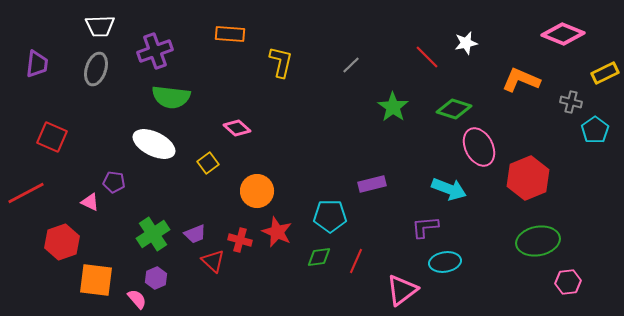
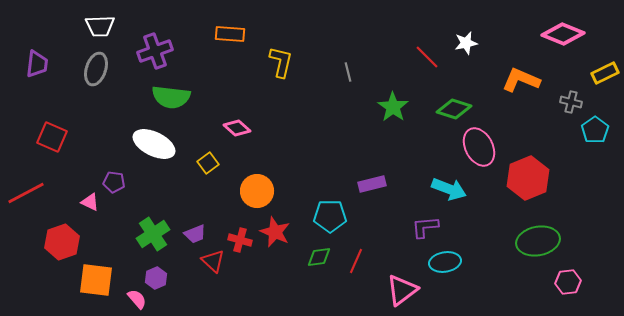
gray line at (351, 65): moved 3 px left, 7 px down; rotated 60 degrees counterclockwise
red star at (277, 232): moved 2 px left
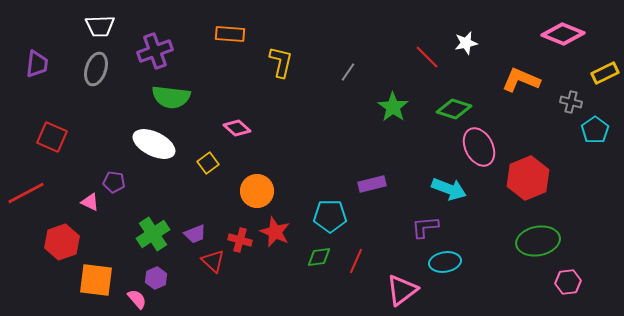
gray line at (348, 72): rotated 48 degrees clockwise
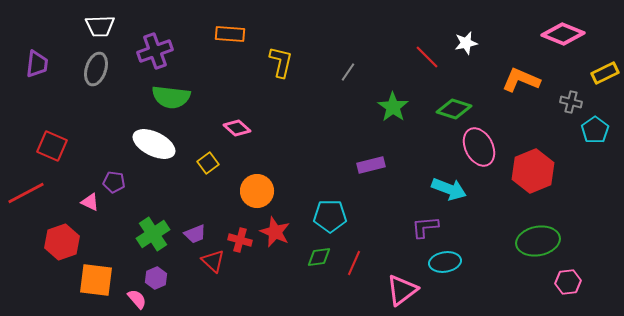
red square at (52, 137): moved 9 px down
red hexagon at (528, 178): moved 5 px right, 7 px up
purple rectangle at (372, 184): moved 1 px left, 19 px up
red line at (356, 261): moved 2 px left, 2 px down
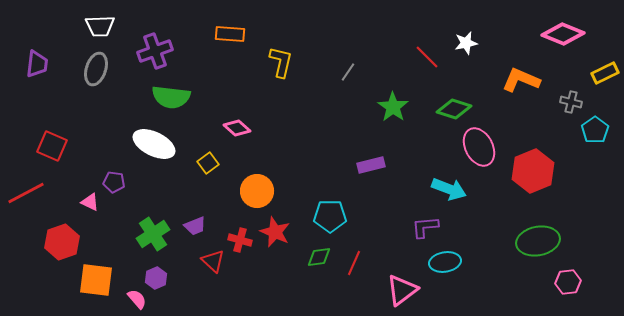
purple trapezoid at (195, 234): moved 8 px up
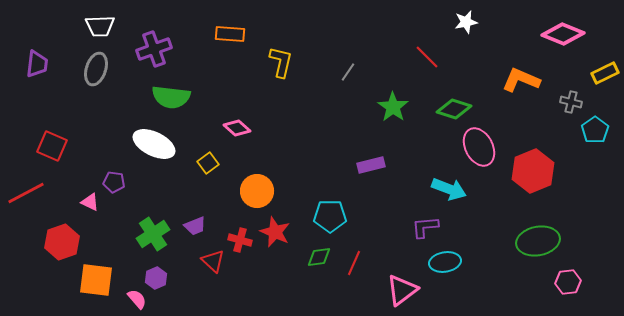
white star at (466, 43): moved 21 px up
purple cross at (155, 51): moved 1 px left, 2 px up
